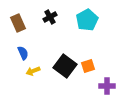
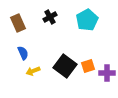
purple cross: moved 13 px up
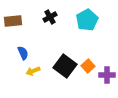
brown rectangle: moved 5 px left, 2 px up; rotated 72 degrees counterclockwise
orange square: rotated 24 degrees counterclockwise
purple cross: moved 2 px down
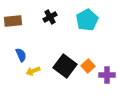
blue semicircle: moved 2 px left, 2 px down
